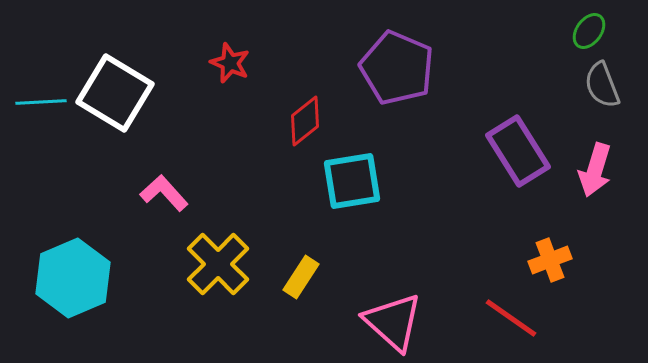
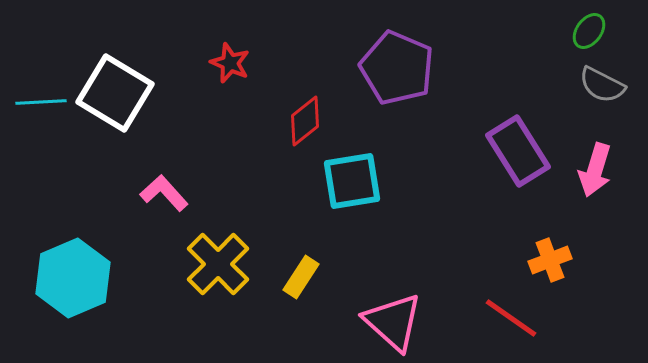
gray semicircle: rotated 42 degrees counterclockwise
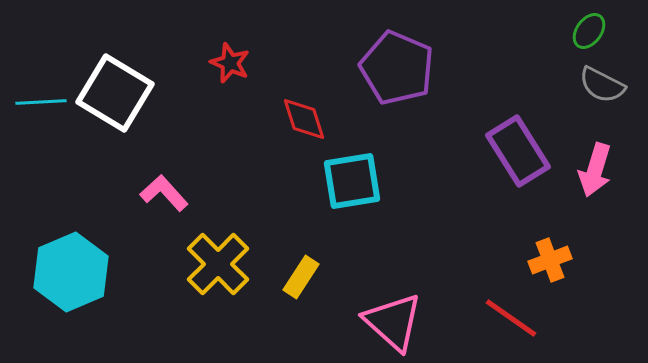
red diamond: moved 1 px left, 2 px up; rotated 69 degrees counterclockwise
cyan hexagon: moved 2 px left, 6 px up
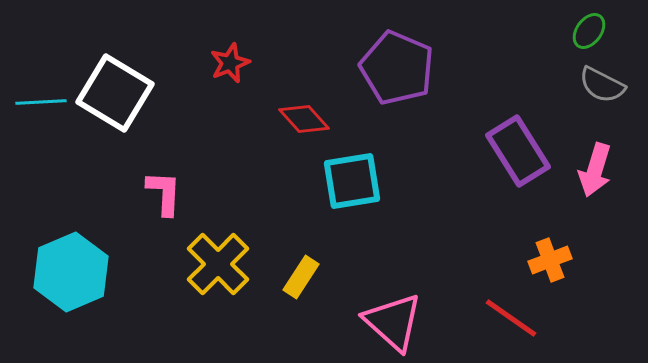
red star: rotated 27 degrees clockwise
red diamond: rotated 24 degrees counterclockwise
pink L-shape: rotated 45 degrees clockwise
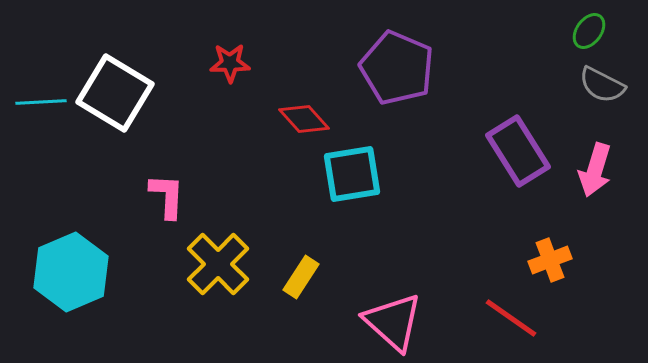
red star: rotated 21 degrees clockwise
cyan square: moved 7 px up
pink L-shape: moved 3 px right, 3 px down
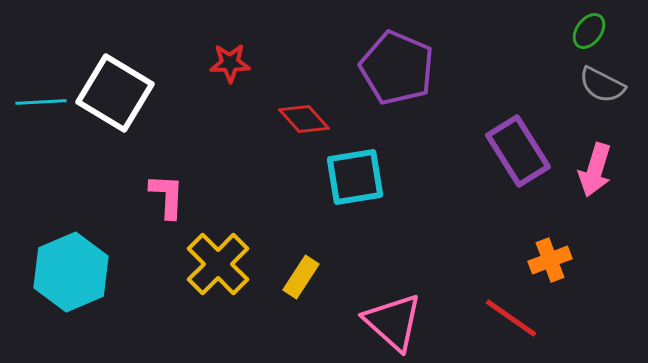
cyan square: moved 3 px right, 3 px down
